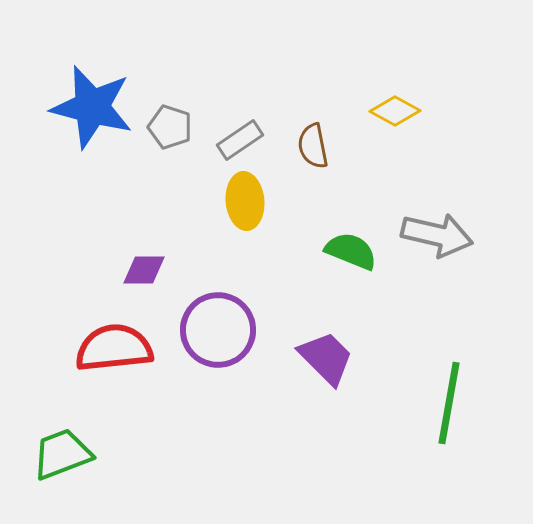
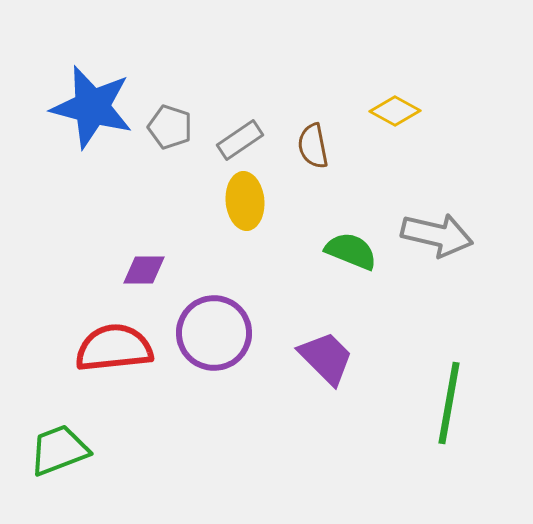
purple circle: moved 4 px left, 3 px down
green trapezoid: moved 3 px left, 4 px up
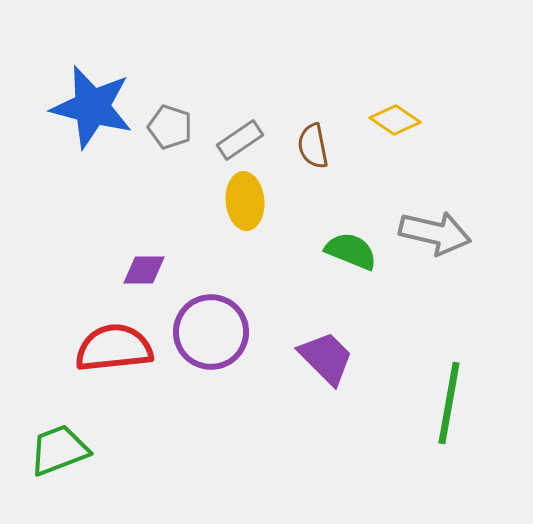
yellow diamond: moved 9 px down; rotated 6 degrees clockwise
gray arrow: moved 2 px left, 2 px up
purple circle: moved 3 px left, 1 px up
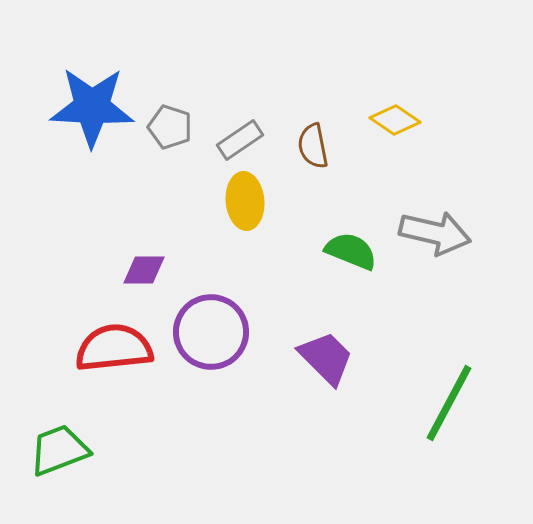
blue star: rotated 12 degrees counterclockwise
green line: rotated 18 degrees clockwise
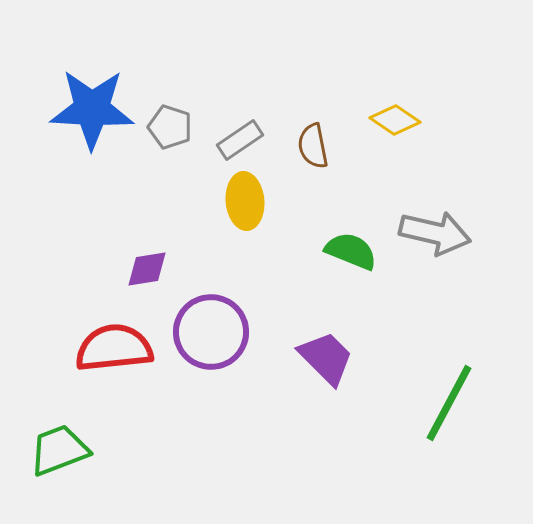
blue star: moved 2 px down
purple diamond: moved 3 px right, 1 px up; rotated 9 degrees counterclockwise
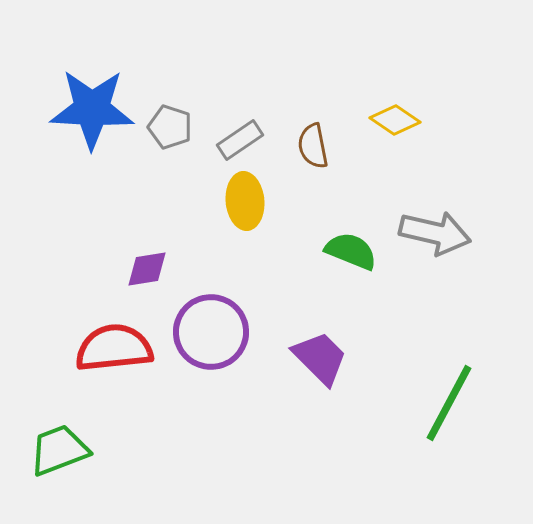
purple trapezoid: moved 6 px left
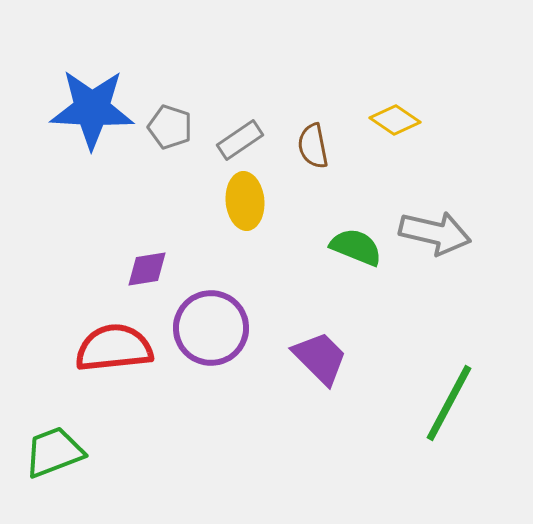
green semicircle: moved 5 px right, 4 px up
purple circle: moved 4 px up
green trapezoid: moved 5 px left, 2 px down
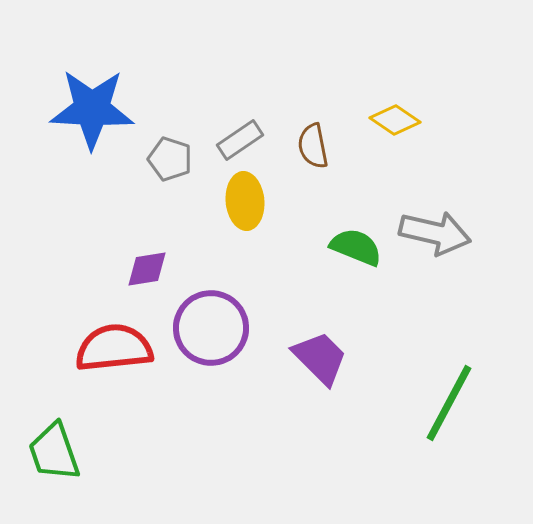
gray pentagon: moved 32 px down
green trapezoid: rotated 88 degrees counterclockwise
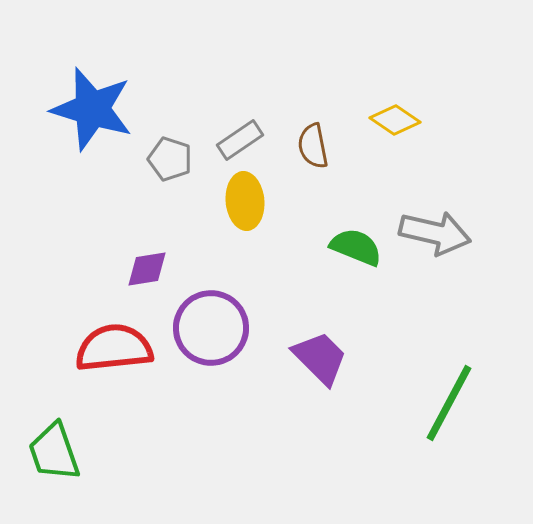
blue star: rotated 14 degrees clockwise
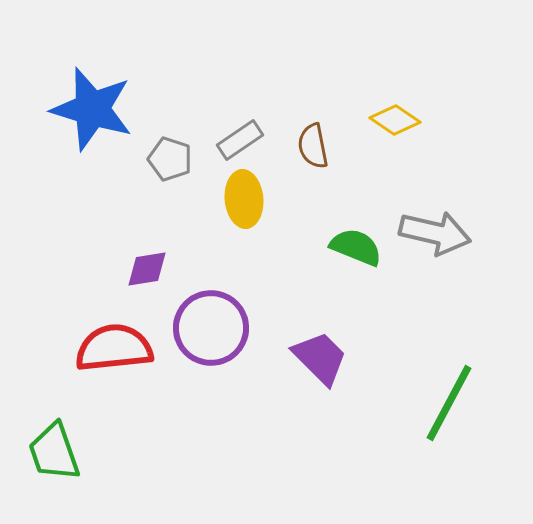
yellow ellipse: moved 1 px left, 2 px up
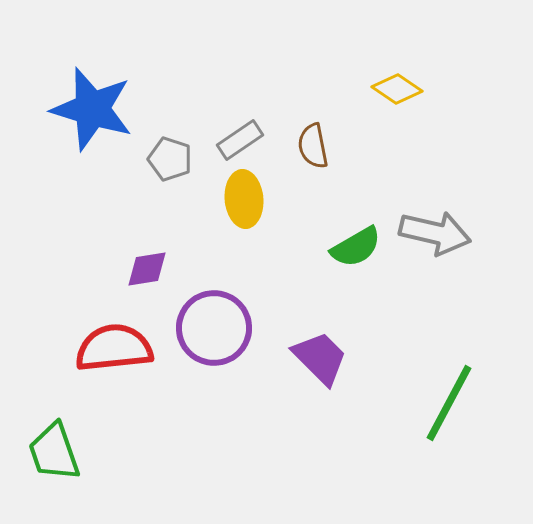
yellow diamond: moved 2 px right, 31 px up
green semicircle: rotated 128 degrees clockwise
purple circle: moved 3 px right
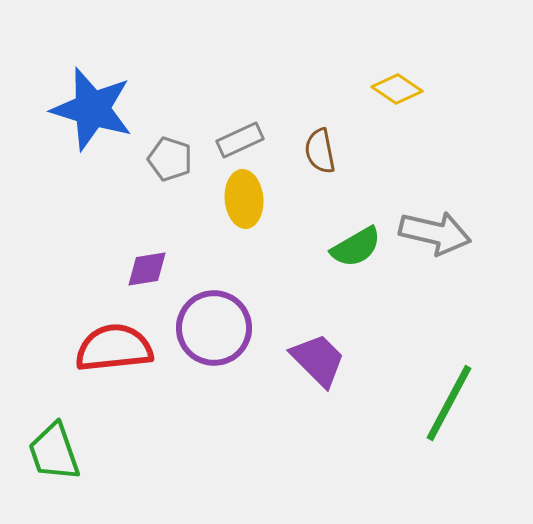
gray rectangle: rotated 9 degrees clockwise
brown semicircle: moved 7 px right, 5 px down
purple trapezoid: moved 2 px left, 2 px down
